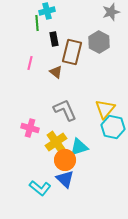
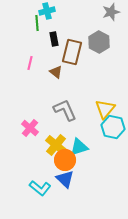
pink cross: rotated 24 degrees clockwise
yellow cross: moved 3 px down; rotated 15 degrees counterclockwise
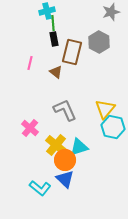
green line: moved 16 px right
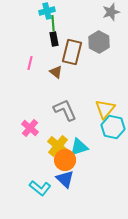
yellow cross: moved 2 px right, 1 px down
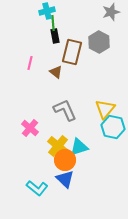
black rectangle: moved 1 px right, 3 px up
cyan L-shape: moved 3 px left
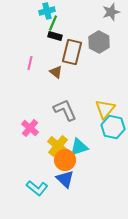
green line: rotated 28 degrees clockwise
black rectangle: rotated 64 degrees counterclockwise
